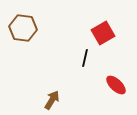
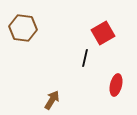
red ellipse: rotated 60 degrees clockwise
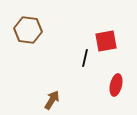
brown hexagon: moved 5 px right, 2 px down
red square: moved 3 px right, 8 px down; rotated 20 degrees clockwise
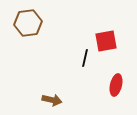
brown hexagon: moved 7 px up; rotated 16 degrees counterclockwise
brown arrow: rotated 72 degrees clockwise
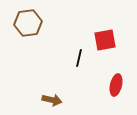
red square: moved 1 px left, 1 px up
black line: moved 6 px left
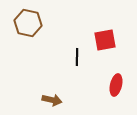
brown hexagon: rotated 20 degrees clockwise
black line: moved 2 px left, 1 px up; rotated 12 degrees counterclockwise
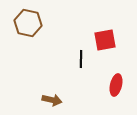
black line: moved 4 px right, 2 px down
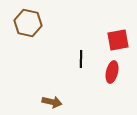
red square: moved 13 px right
red ellipse: moved 4 px left, 13 px up
brown arrow: moved 2 px down
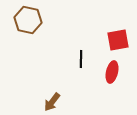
brown hexagon: moved 3 px up
brown arrow: rotated 114 degrees clockwise
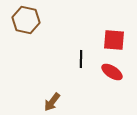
brown hexagon: moved 2 px left
red square: moved 4 px left; rotated 15 degrees clockwise
red ellipse: rotated 70 degrees counterclockwise
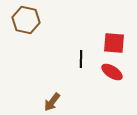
red square: moved 3 px down
